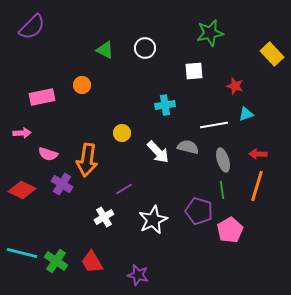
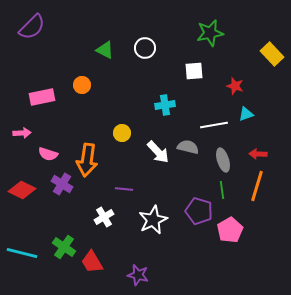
purple line: rotated 36 degrees clockwise
green cross: moved 8 px right, 14 px up
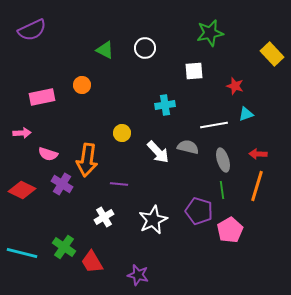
purple semicircle: moved 3 px down; rotated 20 degrees clockwise
purple line: moved 5 px left, 5 px up
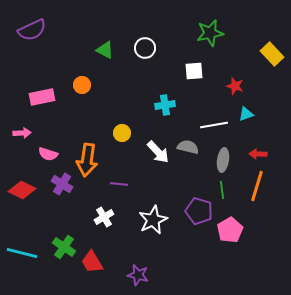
gray ellipse: rotated 25 degrees clockwise
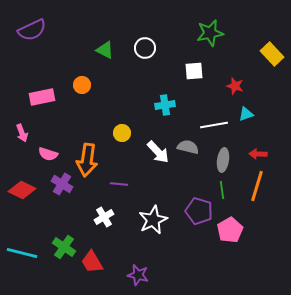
pink arrow: rotated 72 degrees clockwise
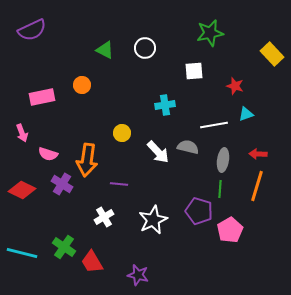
green line: moved 2 px left, 1 px up; rotated 12 degrees clockwise
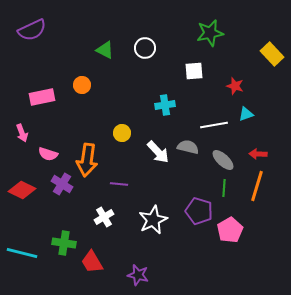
gray ellipse: rotated 55 degrees counterclockwise
green line: moved 4 px right, 1 px up
green cross: moved 4 px up; rotated 25 degrees counterclockwise
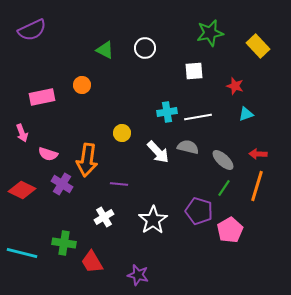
yellow rectangle: moved 14 px left, 8 px up
cyan cross: moved 2 px right, 7 px down
white line: moved 16 px left, 8 px up
green line: rotated 30 degrees clockwise
white star: rotated 8 degrees counterclockwise
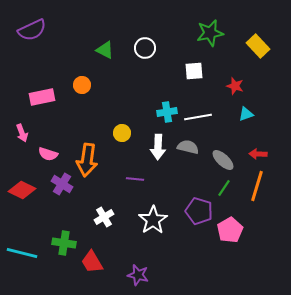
white arrow: moved 5 px up; rotated 45 degrees clockwise
purple line: moved 16 px right, 5 px up
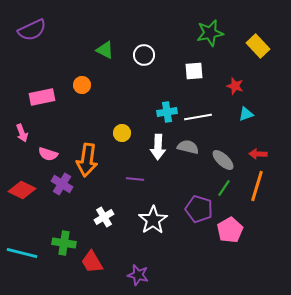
white circle: moved 1 px left, 7 px down
purple pentagon: moved 2 px up
